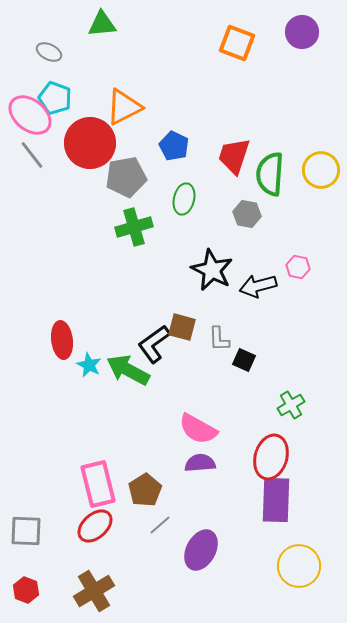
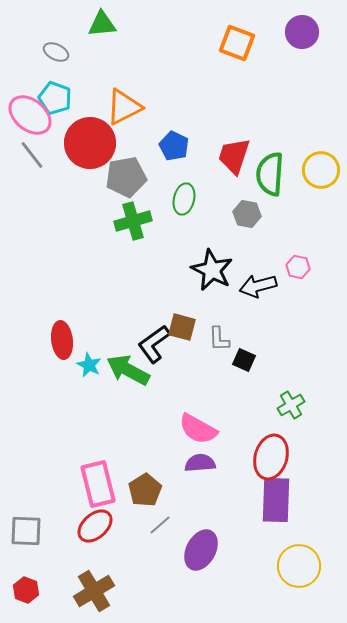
gray ellipse at (49, 52): moved 7 px right
green cross at (134, 227): moved 1 px left, 6 px up
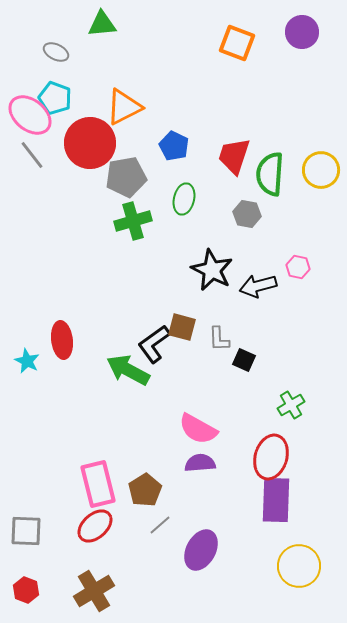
cyan star at (89, 365): moved 62 px left, 4 px up
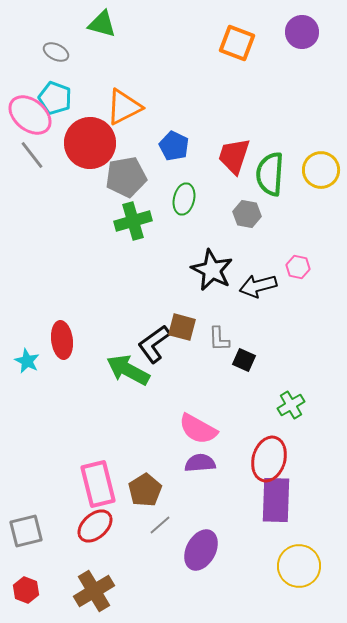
green triangle at (102, 24): rotated 20 degrees clockwise
red ellipse at (271, 457): moved 2 px left, 2 px down
gray square at (26, 531): rotated 16 degrees counterclockwise
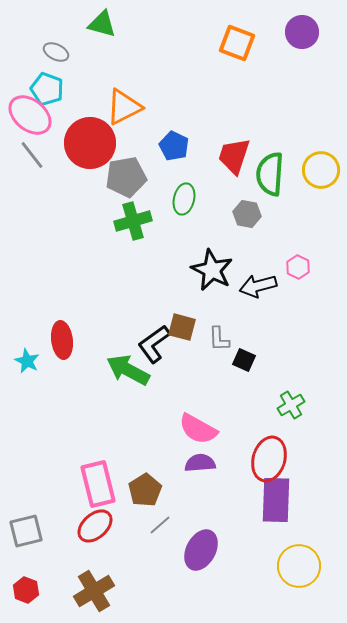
cyan pentagon at (55, 98): moved 8 px left, 9 px up
pink hexagon at (298, 267): rotated 15 degrees clockwise
